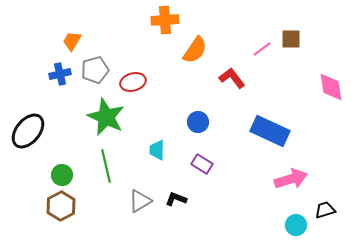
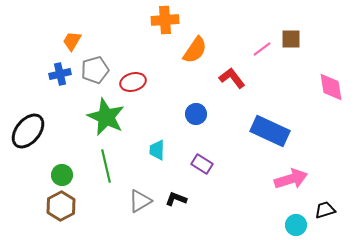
blue circle: moved 2 px left, 8 px up
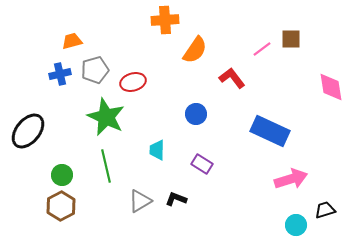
orange trapezoid: rotated 45 degrees clockwise
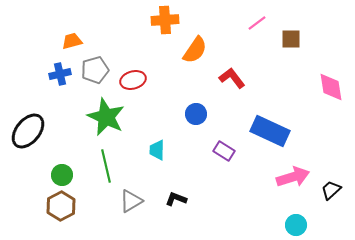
pink line: moved 5 px left, 26 px up
red ellipse: moved 2 px up
purple rectangle: moved 22 px right, 13 px up
pink arrow: moved 2 px right, 2 px up
gray triangle: moved 9 px left
black trapezoid: moved 6 px right, 20 px up; rotated 25 degrees counterclockwise
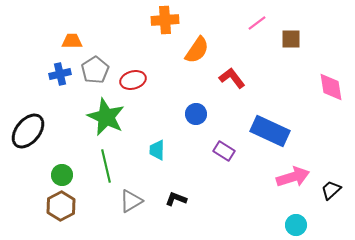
orange trapezoid: rotated 15 degrees clockwise
orange semicircle: moved 2 px right
gray pentagon: rotated 16 degrees counterclockwise
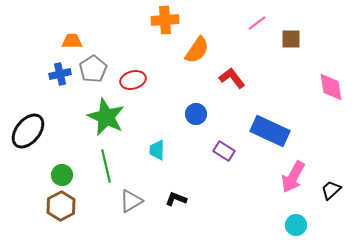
gray pentagon: moved 2 px left, 1 px up
pink arrow: rotated 136 degrees clockwise
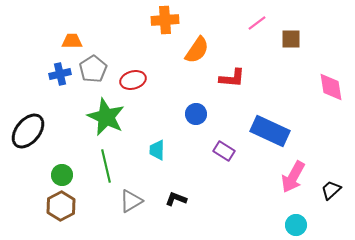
red L-shape: rotated 132 degrees clockwise
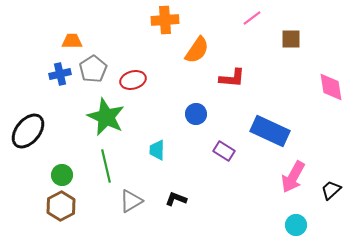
pink line: moved 5 px left, 5 px up
